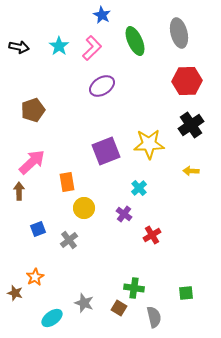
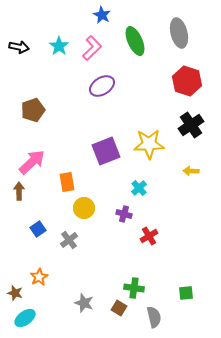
red hexagon: rotated 20 degrees clockwise
purple cross: rotated 21 degrees counterclockwise
blue square: rotated 14 degrees counterclockwise
red cross: moved 3 px left, 1 px down
orange star: moved 4 px right
cyan ellipse: moved 27 px left
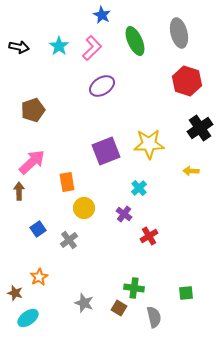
black cross: moved 9 px right, 3 px down
purple cross: rotated 21 degrees clockwise
cyan ellipse: moved 3 px right
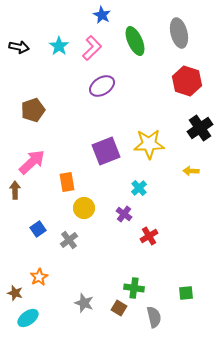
brown arrow: moved 4 px left, 1 px up
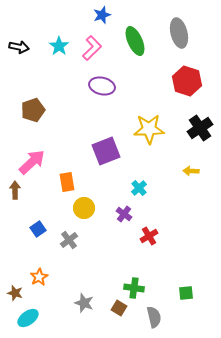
blue star: rotated 24 degrees clockwise
purple ellipse: rotated 45 degrees clockwise
yellow star: moved 15 px up
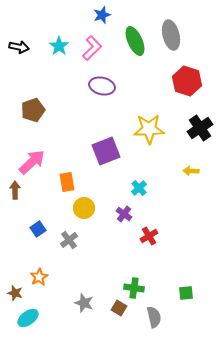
gray ellipse: moved 8 px left, 2 px down
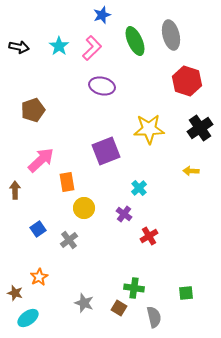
pink arrow: moved 9 px right, 2 px up
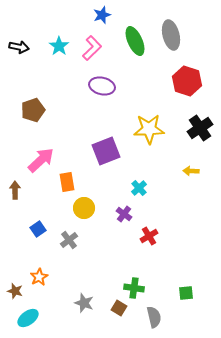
brown star: moved 2 px up
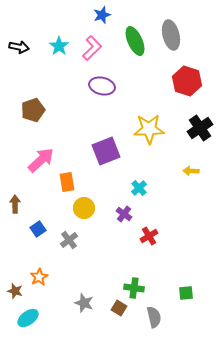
brown arrow: moved 14 px down
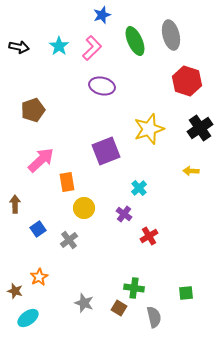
yellow star: rotated 16 degrees counterclockwise
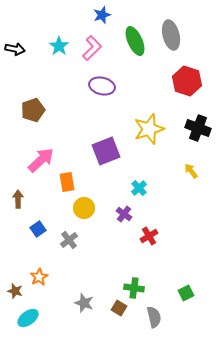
black arrow: moved 4 px left, 2 px down
black cross: moved 2 px left; rotated 35 degrees counterclockwise
yellow arrow: rotated 49 degrees clockwise
brown arrow: moved 3 px right, 5 px up
green square: rotated 21 degrees counterclockwise
